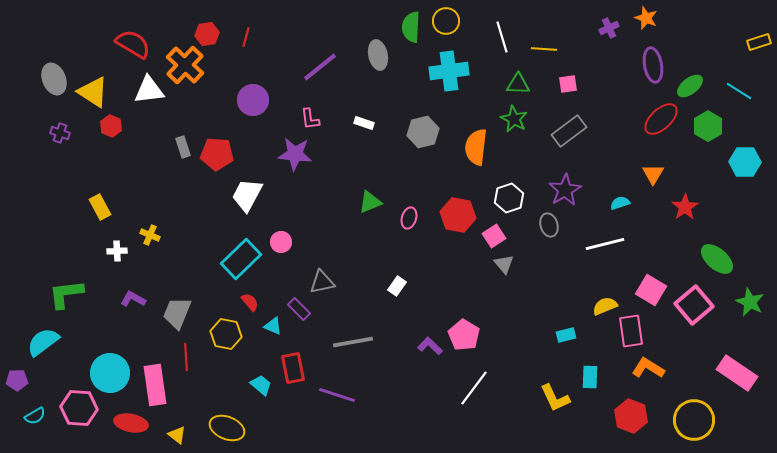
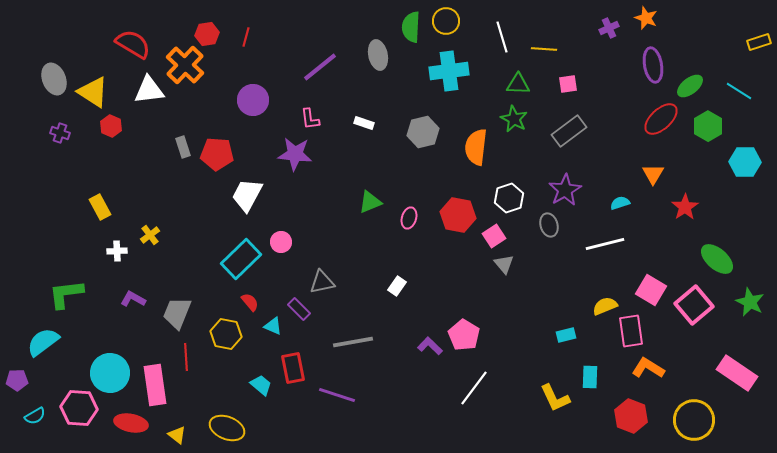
yellow cross at (150, 235): rotated 30 degrees clockwise
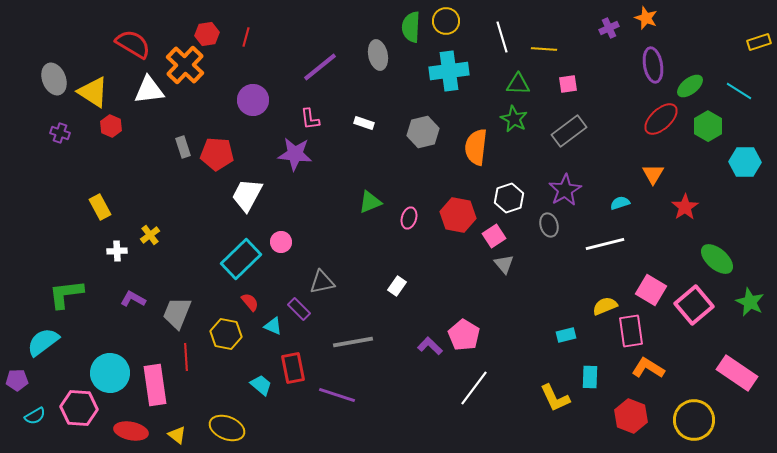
red ellipse at (131, 423): moved 8 px down
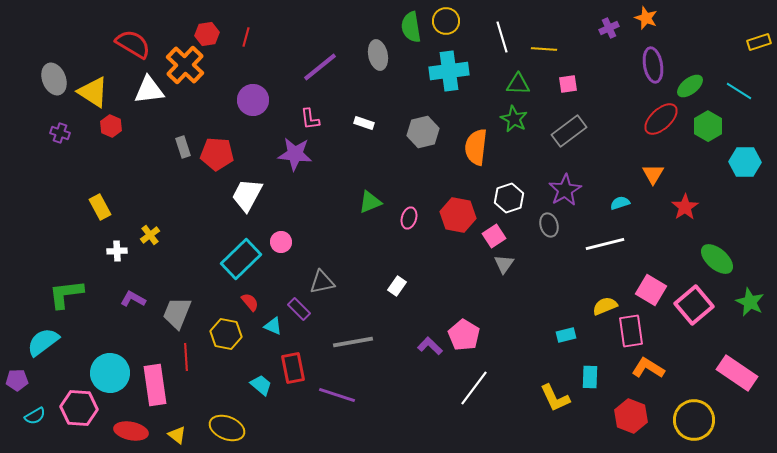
green semicircle at (411, 27): rotated 12 degrees counterclockwise
gray triangle at (504, 264): rotated 15 degrees clockwise
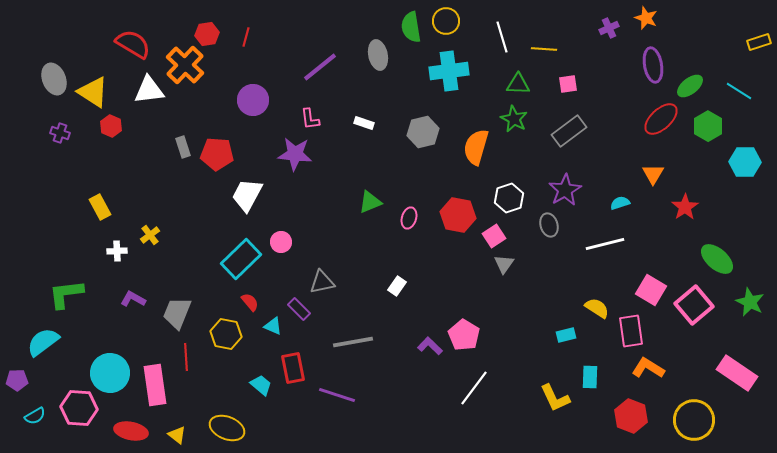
orange semicircle at (476, 147): rotated 9 degrees clockwise
yellow semicircle at (605, 306): moved 8 px left, 2 px down; rotated 55 degrees clockwise
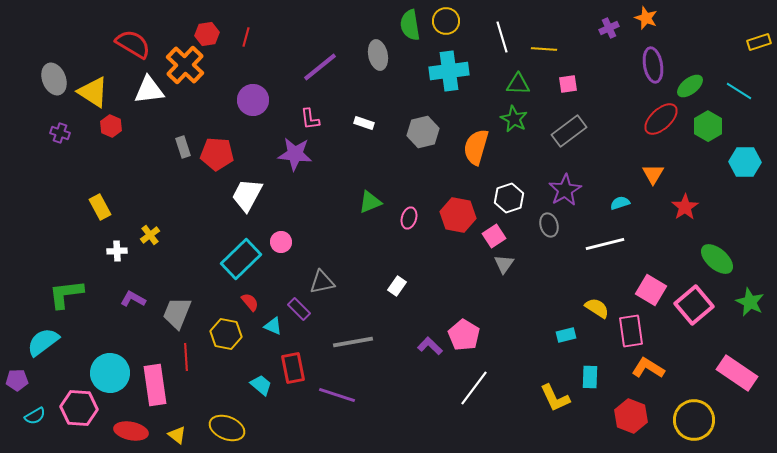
green semicircle at (411, 27): moved 1 px left, 2 px up
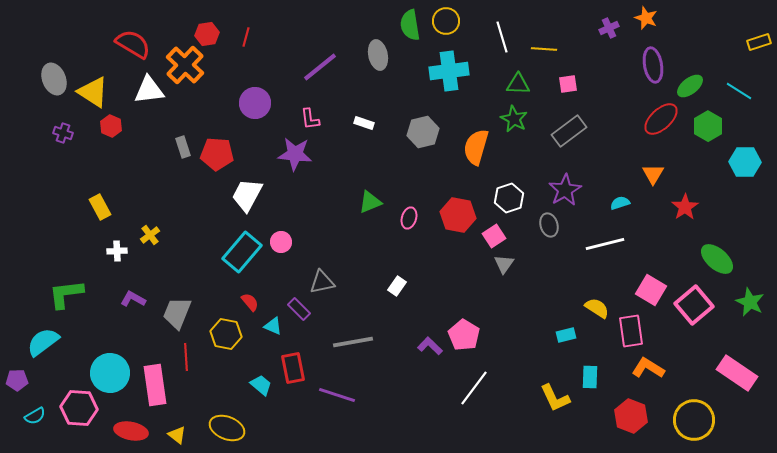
purple circle at (253, 100): moved 2 px right, 3 px down
purple cross at (60, 133): moved 3 px right
cyan rectangle at (241, 259): moved 1 px right, 7 px up; rotated 6 degrees counterclockwise
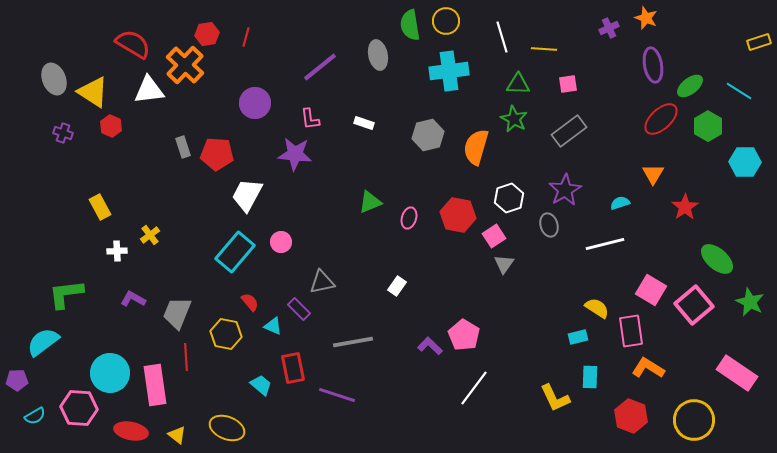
gray hexagon at (423, 132): moved 5 px right, 3 px down
cyan rectangle at (242, 252): moved 7 px left
cyan rectangle at (566, 335): moved 12 px right, 2 px down
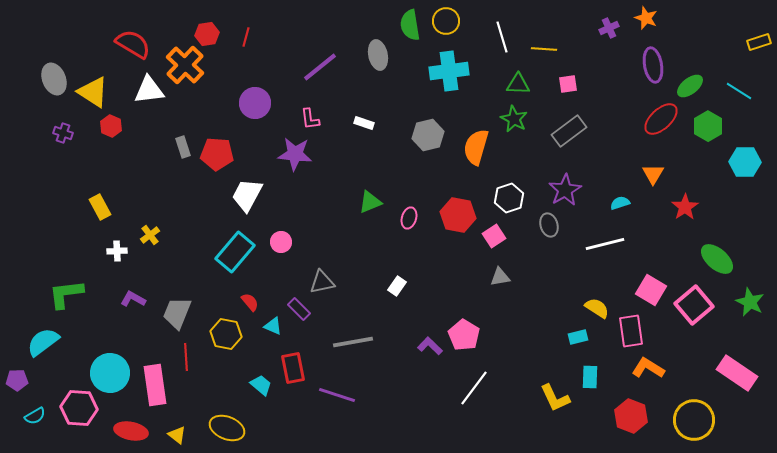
gray triangle at (504, 264): moved 4 px left, 13 px down; rotated 45 degrees clockwise
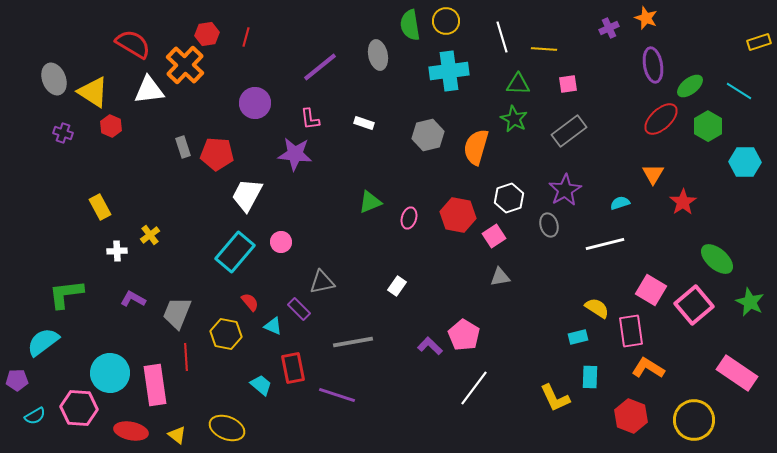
red star at (685, 207): moved 2 px left, 5 px up
